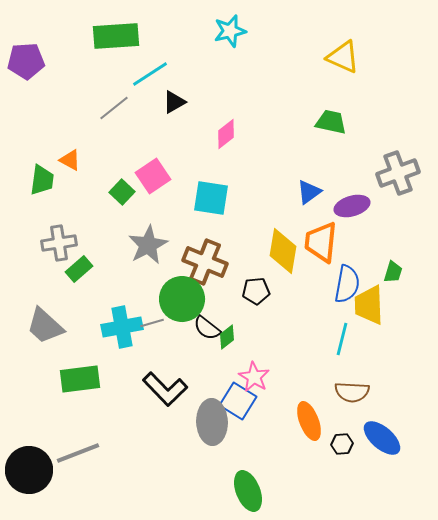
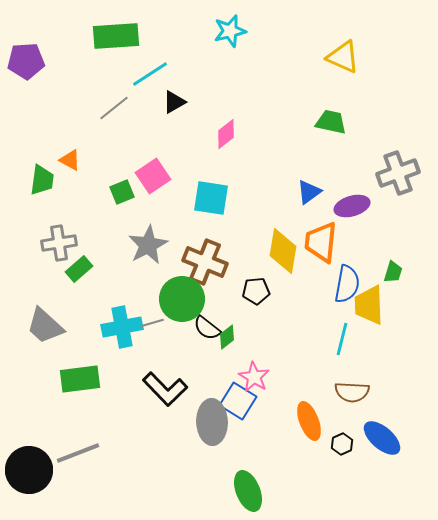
green square at (122, 192): rotated 25 degrees clockwise
black hexagon at (342, 444): rotated 20 degrees counterclockwise
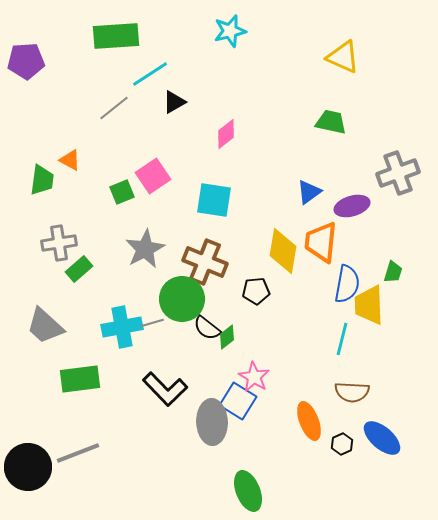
cyan square at (211, 198): moved 3 px right, 2 px down
gray star at (148, 245): moved 3 px left, 4 px down
black circle at (29, 470): moved 1 px left, 3 px up
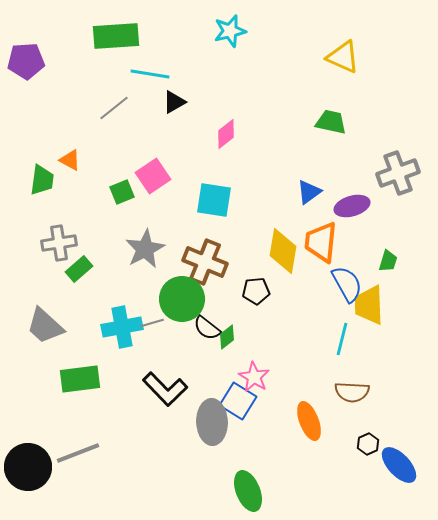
cyan line at (150, 74): rotated 42 degrees clockwise
green trapezoid at (393, 272): moved 5 px left, 11 px up
blue semicircle at (347, 284): rotated 39 degrees counterclockwise
blue ellipse at (382, 438): moved 17 px right, 27 px down; rotated 6 degrees clockwise
black hexagon at (342, 444): moved 26 px right
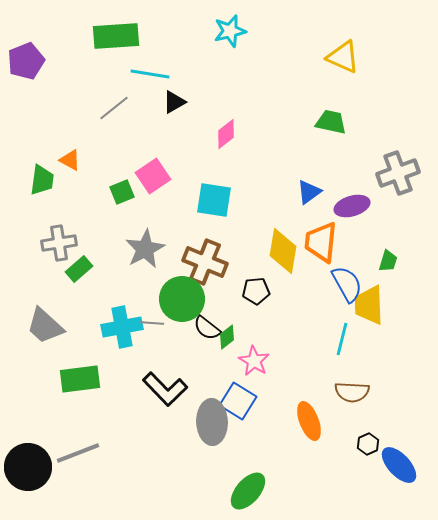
purple pentagon at (26, 61): rotated 18 degrees counterclockwise
gray line at (152, 323): rotated 20 degrees clockwise
pink star at (254, 377): moved 16 px up
green ellipse at (248, 491): rotated 63 degrees clockwise
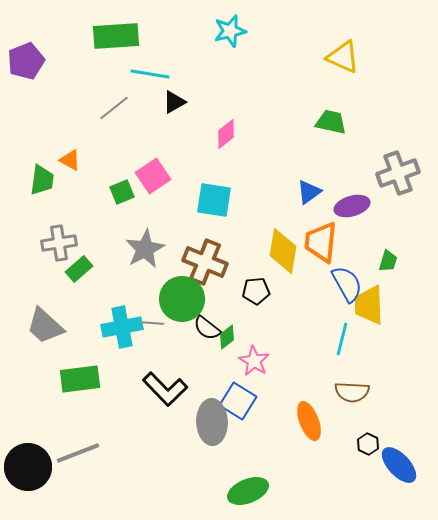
black hexagon at (368, 444): rotated 10 degrees counterclockwise
green ellipse at (248, 491): rotated 27 degrees clockwise
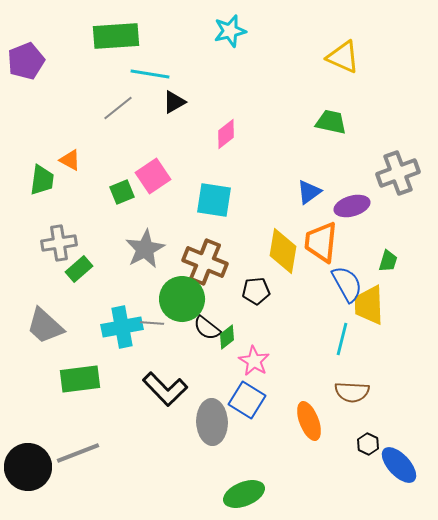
gray line at (114, 108): moved 4 px right
blue square at (238, 401): moved 9 px right, 1 px up
green ellipse at (248, 491): moved 4 px left, 3 px down
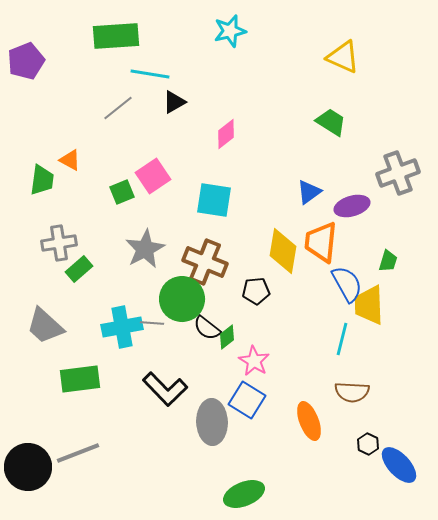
green trapezoid at (331, 122): rotated 20 degrees clockwise
